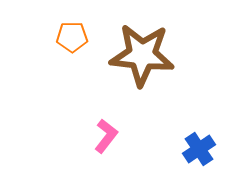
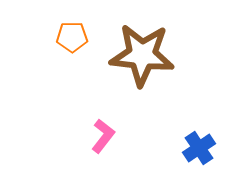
pink L-shape: moved 3 px left
blue cross: moved 1 px up
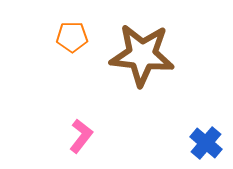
pink L-shape: moved 22 px left
blue cross: moved 7 px right, 5 px up; rotated 16 degrees counterclockwise
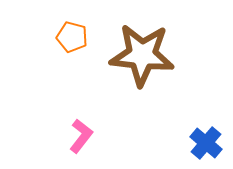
orange pentagon: rotated 16 degrees clockwise
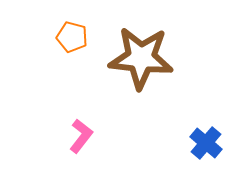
brown star: moved 1 px left, 3 px down
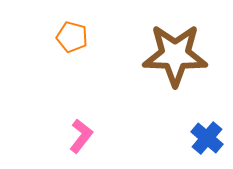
brown star: moved 34 px right, 3 px up; rotated 4 degrees counterclockwise
blue cross: moved 1 px right, 5 px up
